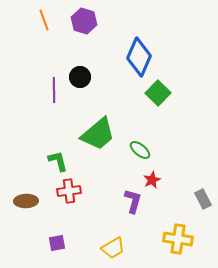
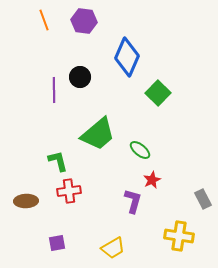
purple hexagon: rotated 10 degrees counterclockwise
blue diamond: moved 12 px left
yellow cross: moved 1 px right, 3 px up
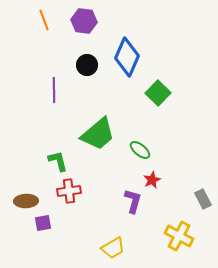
black circle: moved 7 px right, 12 px up
yellow cross: rotated 20 degrees clockwise
purple square: moved 14 px left, 20 px up
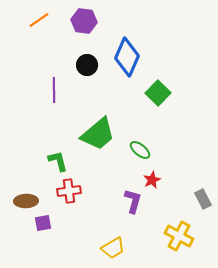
orange line: moved 5 px left; rotated 75 degrees clockwise
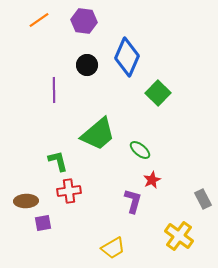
yellow cross: rotated 8 degrees clockwise
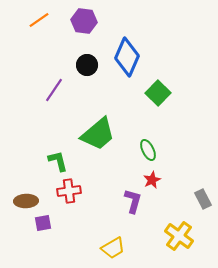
purple line: rotated 35 degrees clockwise
green ellipse: moved 8 px right; rotated 25 degrees clockwise
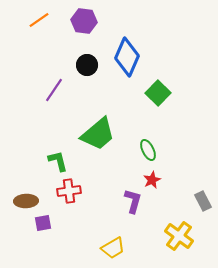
gray rectangle: moved 2 px down
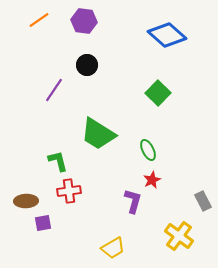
blue diamond: moved 40 px right, 22 px up; rotated 72 degrees counterclockwise
green trapezoid: rotated 72 degrees clockwise
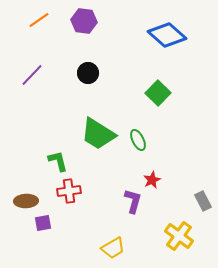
black circle: moved 1 px right, 8 px down
purple line: moved 22 px left, 15 px up; rotated 10 degrees clockwise
green ellipse: moved 10 px left, 10 px up
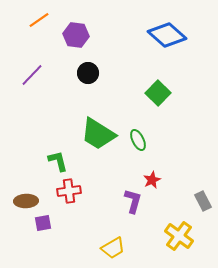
purple hexagon: moved 8 px left, 14 px down
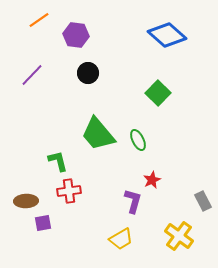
green trapezoid: rotated 18 degrees clockwise
yellow trapezoid: moved 8 px right, 9 px up
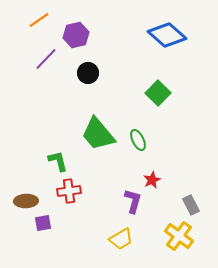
purple hexagon: rotated 20 degrees counterclockwise
purple line: moved 14 px right, 16 px up
gray rectangle: moved 12 px left, 4 px down
